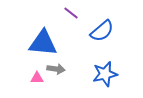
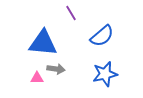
purple line: rotated 21 degrees clockwise
blue semicircle: moved 5 px down
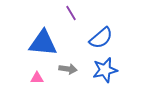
blue semicircle: moved 1 px left, 2 px down
gray arrow: moved 12 px right
blue star: moved 4 px up
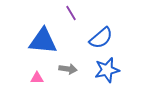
blue triangle: moved 2 px up
blue star: moved 2 px right
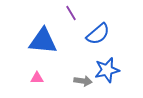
blue semicircle: moved 3 px left, 4 px up
gray arrow: moved 15 px right, 12 px down
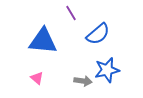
pink triangle: rotated 40 degrees clockwise
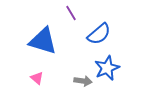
blue semicircle: moved 1 px right
blue triangle: rotated 12 degrees clockwise
blue star: moved 2 px up; rotated 10 degrees counterclockwise
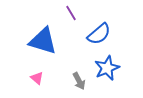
gray arrow: moved 4 px left; rotated 54 degrees clockwise
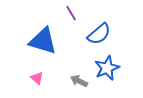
gray arrow: rotated 144 degrees clockwise
